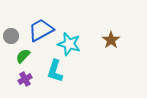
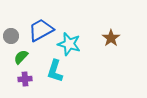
brown star: moved 2 px up
green semicircle: moved 2 px left, 1 px down
purple cross: rotated 24 degrees clockwise
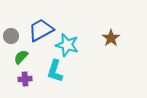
cyan star: moved 2 px left, 1 px down
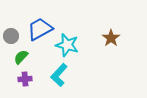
blue trapezoid: moved 1 px left, 1 px up
cyan L-shape: moved 4 px right, 4 px down; rotated 25 degrees clockwise
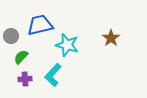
blue trapezoid: moved 4 px up; rotated 16 degrees clockwise
cyan L-shape: moved 6 px left
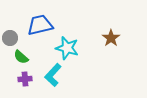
gray circle: moved 1 px left, 2 px down
cyan star: moved 3 px down
green semicircle: rotated 91 degrees counterclockwise
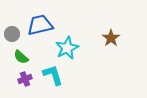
gray circle: moved 2 px right, 4 px up
cyan star: rotated 30 degrees clockwise
cyan L-shape: rotated 120 degrees clockwise
purple cross: rotated 16 degrees counterclockwise
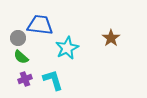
blue trapezoid: rotated 20 degrees clockwise
gray circle: moved 6 px right, 4 px down
cyan L-shape: moved 5 px down
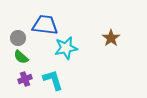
blue trapezoid: moved 5 px right
cyan star: moved 1 px left; rotated 15 degrees clockwise
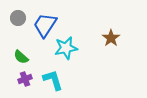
blue trapezoid: rotated 64 degrees counterclockwise
gray circle: moved 20 px up
